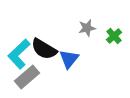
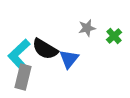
black semicircle: moved 1 px right
gray rectangle: moved 4 px left; rotated 35 degrees counterclockwise
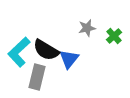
black semicircle: moved 1 px right, 1 px down
cyan L-shape: moved 2 px up
gray rectangle: moved 14 px right
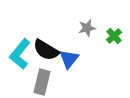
cyan L-shape: moved 1 px right, 2 px down; rotated 8 degrees counterclockwise
gray rectangle: moved 5 px right, 5 px down
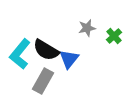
gray rectangle: moved 1 px right, 1 px up; rotated 15 degrees clockwise
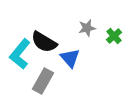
black semicircle: moved 2 px left, 8 px up
blue triangle: moved 1 px right, 1 px up; rotated 20 degrees counterclockwise
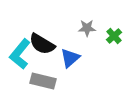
gray star: rotated 12 degrees clockwise
black semicircle: moved 2 px left, 2 px down
blue triangle: rotated 30 degrees clockwise
gray rectangle: rotated 75 degrees clockwise
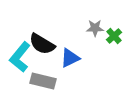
gray star: moved 8 px right
cyan L-shape: moved 3 px down
blue triangle: rotated 15 degrees clockwise
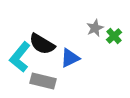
gray star: rotated 24 degrees counterclockwise
